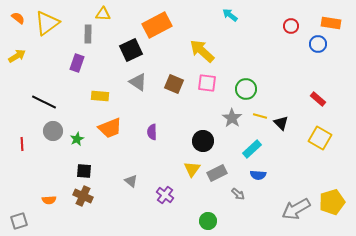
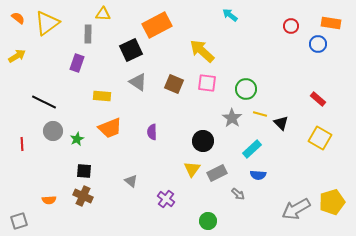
yellow rectangle at (100, 96): moved 2 px right
yellow line at (260, 116): moved 2 px up
purple cross at (165, 195): moved 1 px right, 4 px down
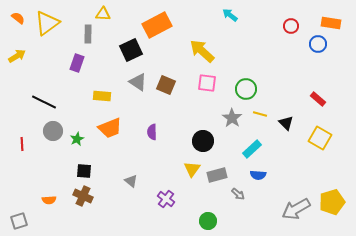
brown square at (174, 84): moved 8 px left, 1 px down
black triangle at (281, 123): moved 5 px right
gray rectangle at (217, 173): moved 2 px down; rotated 12 degrees clockwise
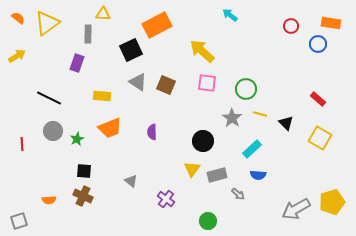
black line at (44, 102): moved 5 px right, 4 px up
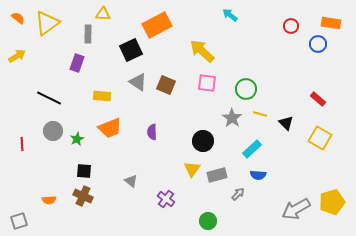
gray arrow at (238, 194): rotated 88 degrees counterclockwise
